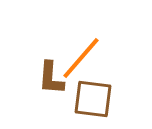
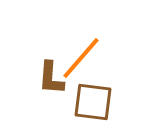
brown square: moved 3 px down
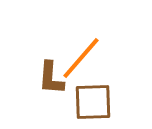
brown square: rotated 9 degrees counterclockwise
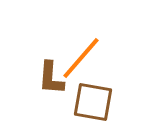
brown square: rotated 12 degrees clockwise
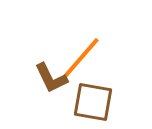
brown L-shape: rotated 30 degrees counterclockwise
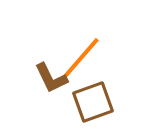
brown square: rotated 30 degrees counterclockwise
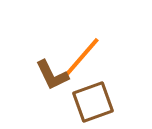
brown L-shape: moved 1 px right, 3 px up
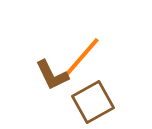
brown square: rotated 9 degrees counterclockwise
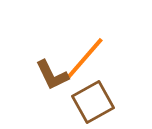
orange line: moved 4 px right
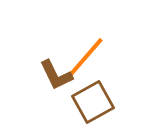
brown L-shape: moved 4 px right
